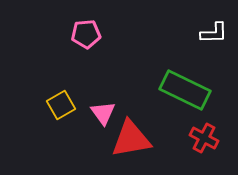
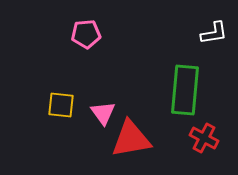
white L-shape: rotated 8 degrees counterclockwise
green rectangle: rotated 69 degrees clockwise
yellow square: rotated 36 degrees clockwise
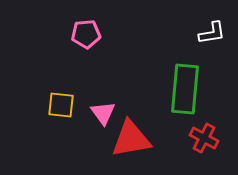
white L-shape: moved 2 px left
green rectangle: moved 1 px up
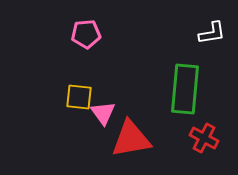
yellow square: moved 18 px right, 8 px up
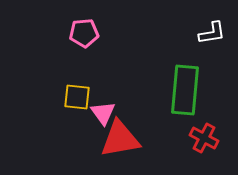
pink pentagon: moved 2 px left, 1 px up
green rectangle: moved 1 px down
yellow square: moved 2 px left
red triangle: moved 11 px left
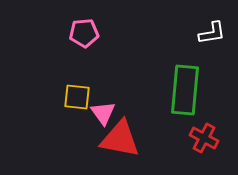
red triangle: rotated 21 degrees clockwise
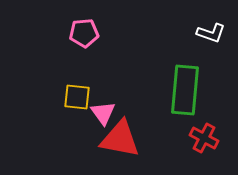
white L-shape: moved 1 px left; rotated 28 degrees clockwise
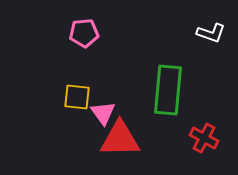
green rectangle: moved 17 px left
red triangle: rotated 12 degrees counterclockwise
